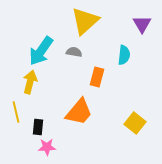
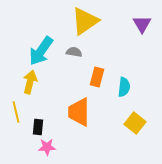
yellow triangle: rotated 8 degrees clockwise
cyan semicircle: moved 32 px down
orange trapezoid: rotated 140 degrees clockwise
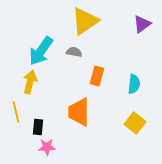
purple triangle: rotated 24 degrees clockwise
orange rectangle: moved 1 px up
cyan semicircle: moved 10 px right, 3 px up
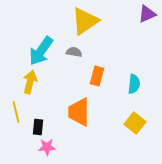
purple triangle: moved 5 px right, 10 px up; rotated 12 degrees clockwise
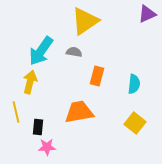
orange trapezoid: rotated 80 degrees clockwise
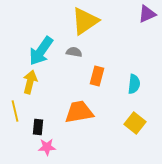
yellow line: moved 1 px left, 1 px up
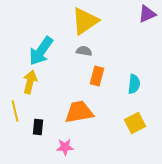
gray semicircle: moved 10 px right, 1 px up
yellow square: rotated 25 degrees clockwise
pink star: moved 18 px right
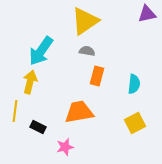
purple triangle: rotated 12 degrees clockwise
gray semicircle: moved 3 px right
yellow line: rotated 20 degrees clockwise
black rectangle: rotated 70 degrees counterclockwise
pink star: rotated 12 degrees counterclockwise
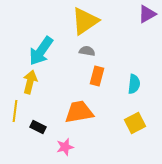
purple triangle: rotated 18 degrees counterclockwise
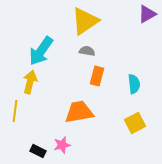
cyan semicircle: rotated 12 degrees counterclockwise
black rectangle: moved 24 px down
pink star: moved 3 px left, 2 px up
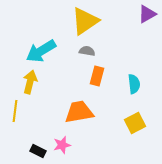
cyan arrow: rotated 24 degrees clockwise
